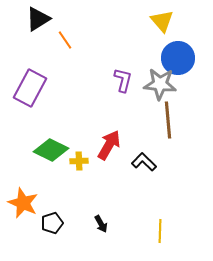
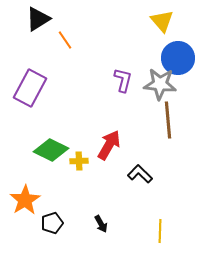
black L-shape: moved 4 px left, 12 px down
orange star: moved 2 px right, 3 px up; rotated 16 degrees clockwise
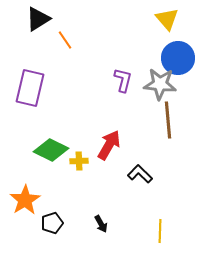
yellow triangle: moved 5 px right, 2 px up
purple rectangle: rotated 15 degrees counterclockwise
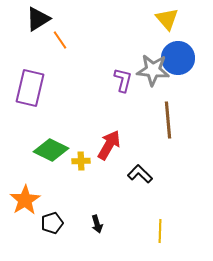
orange line: moved 5 px left
gray star: moved 7 px left, 14 px up
yellow cross: moved 2 px right
black arrow: moved 4 px left; rotated 12 degrees clockwise
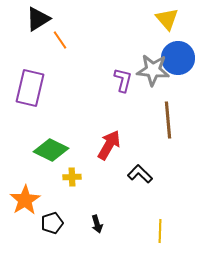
yellow cross: moved 9 px left, 16 px down
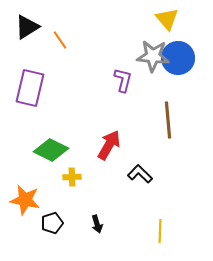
black triangle: moved 11 px left, 8 px down
gray star: moved 14 px up
orange star: rotated 28 degrees counterclockwise
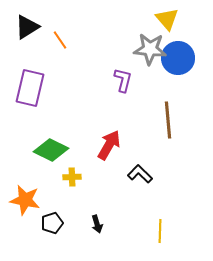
gray star: moved 3 px left, 7 px up
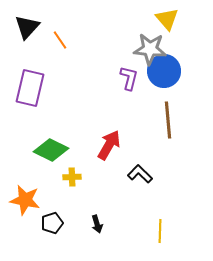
black triangle: rotated 16 degrees counterclockwise
blue circle: moved 14 px left, 13 px down
purple L-shape: moved 6 px right, 2 px up
